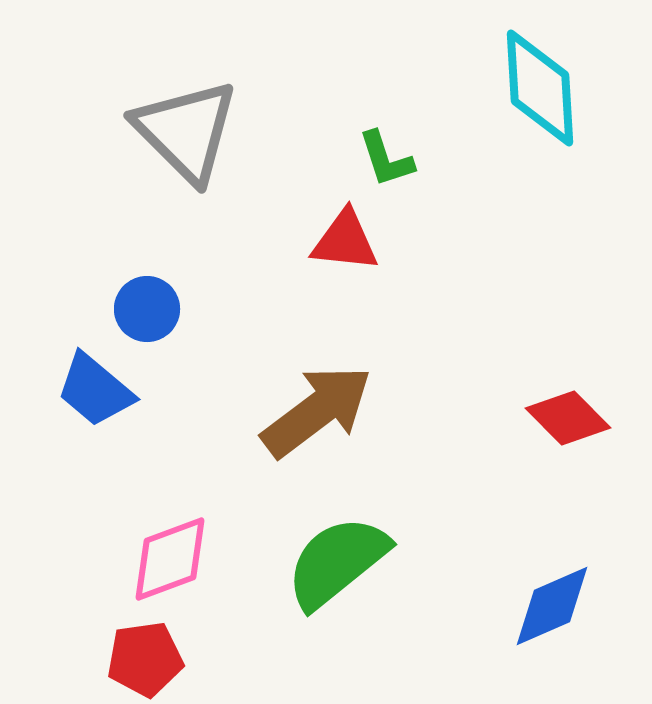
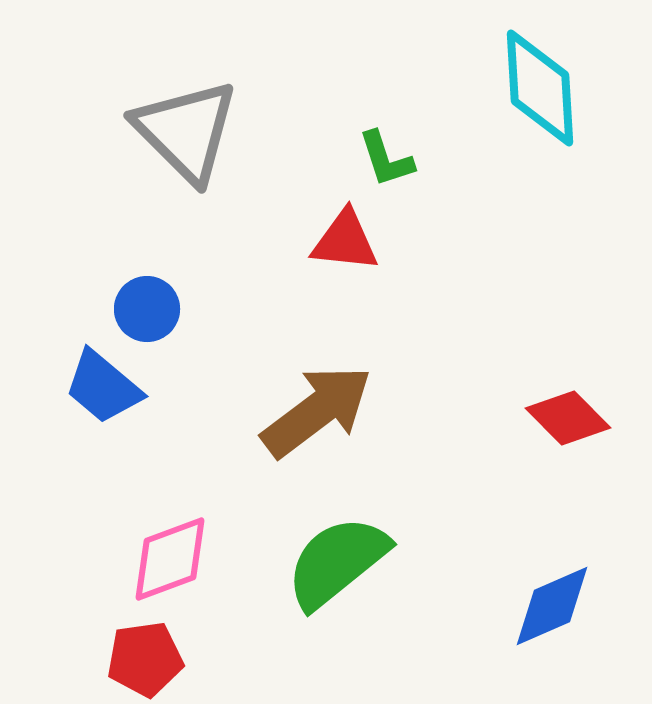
blue trapezoid: moved 8 px right, 3 px up
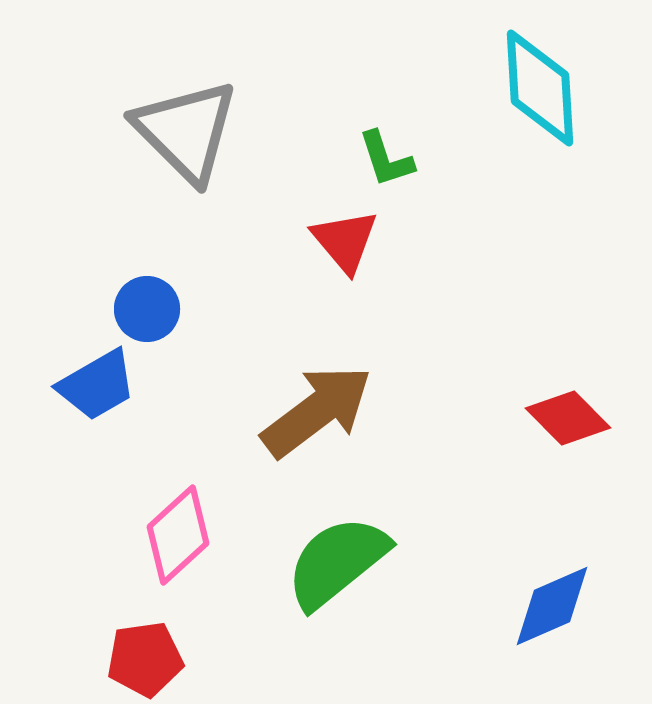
red triangle: rotated 44 degrees clockwise
blue trapezoid: moved 6 px left, 2 px up; rotated 70 degrees counterclockwise
pink diamond: moved 8 px right, 24 px up; rotated 22 degrees counterclockwise
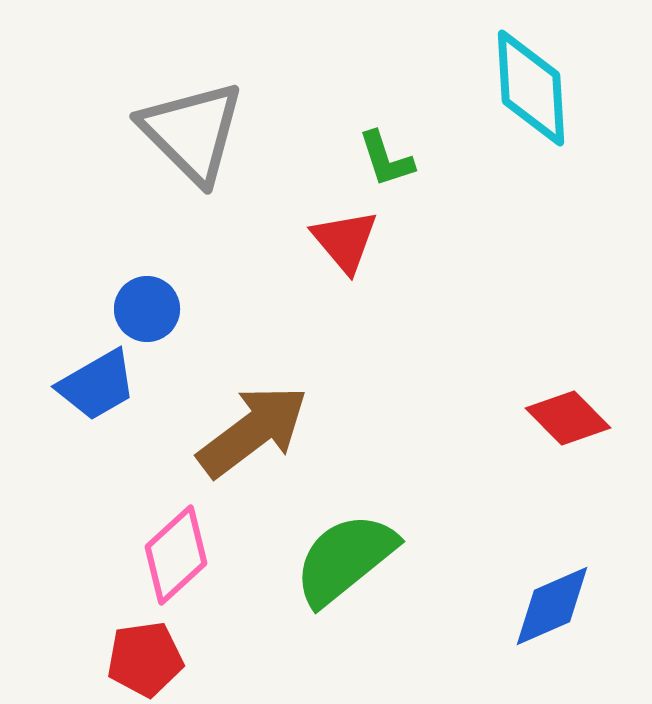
cyan diamond: moved 9 px left
gray triangle: moved 6 px right, 1 px down
brown arrow: moved 64 px left, 20 px down
pink diamond: moved 2 px left, 20 px down
green semicircle: moved 8 px right, 3 px up
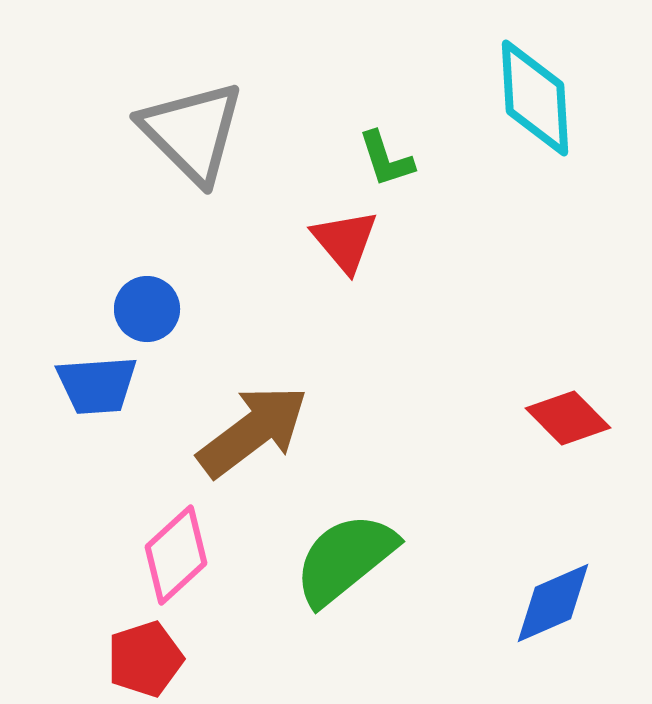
cyan diamond: moved 4 px right, 10 px down
blue trapezoid: rotated 26 degrees clockwise
blue diamond: moved 1 px right, 3 px up
red pentagon: rotated 10 degrees counterclockwise
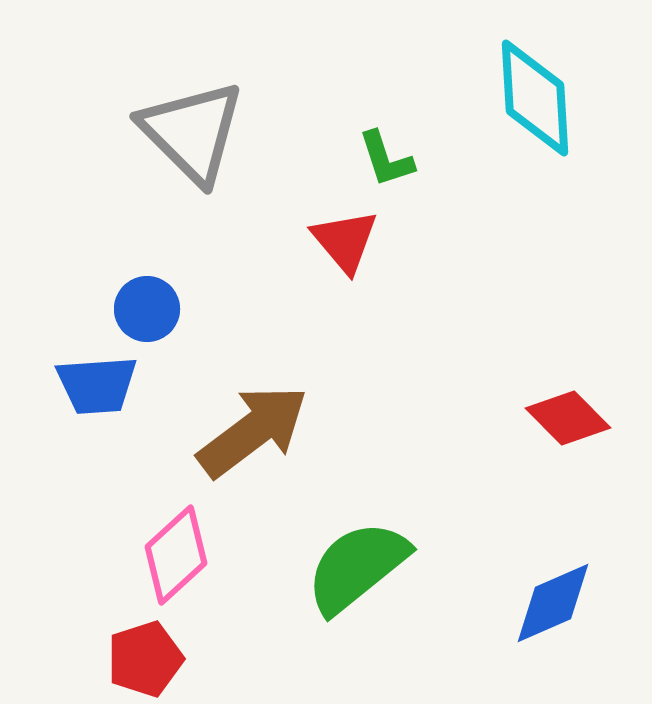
green semicircle: moved 12 px right, 8 px down
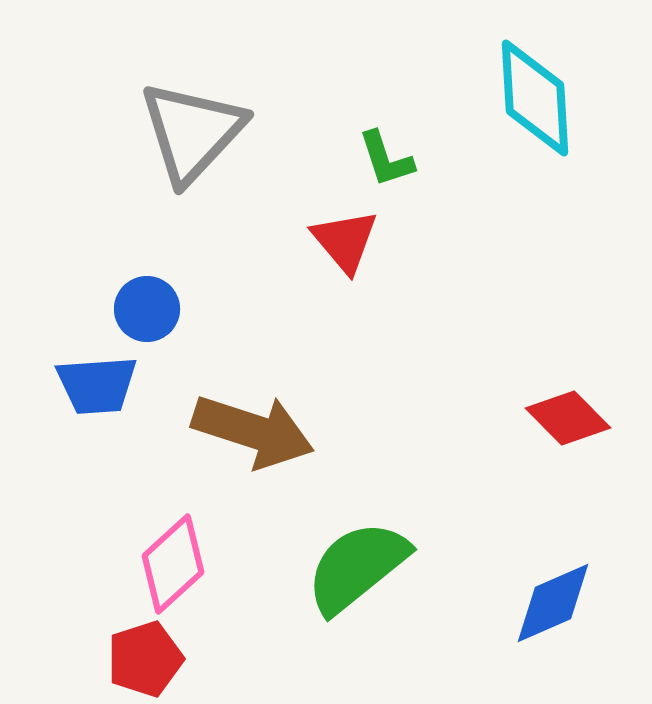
gray triangle: rotated 28 degrees clockwise
brown arrow: rotated 55 degrees clockwise
pink diamond: moved 3 px left, 9 px down
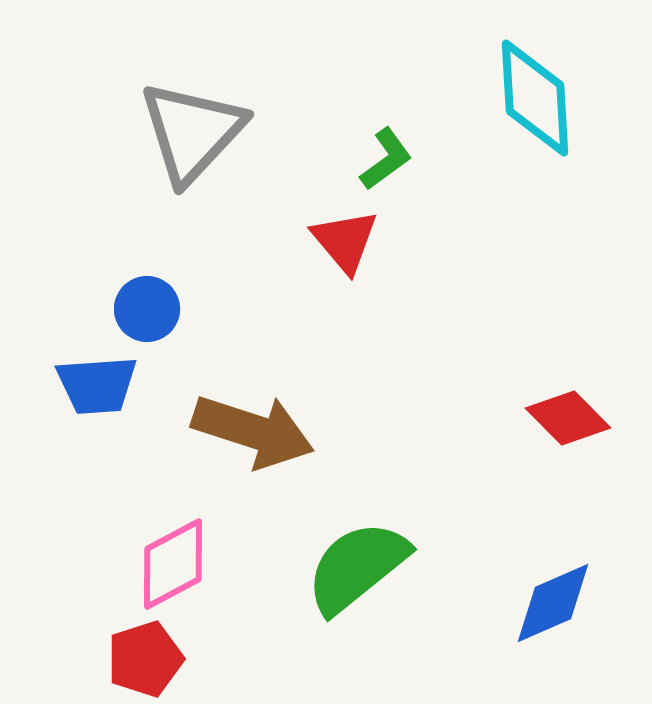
green L-shape: rotated 108 degrees counterclockwise
pink diamond: rotated 14 degrees clockwise
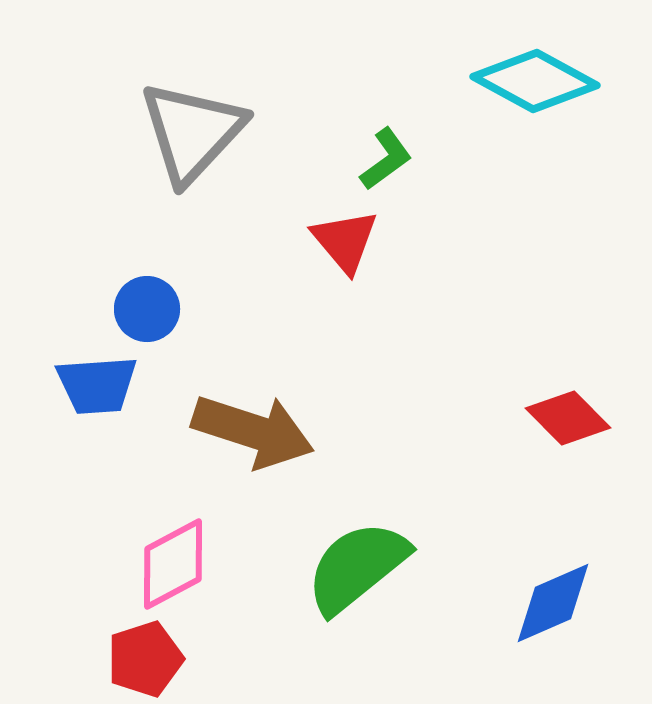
cyan diamond: moved 17 px up; rotated 58 degrees counterclockwise
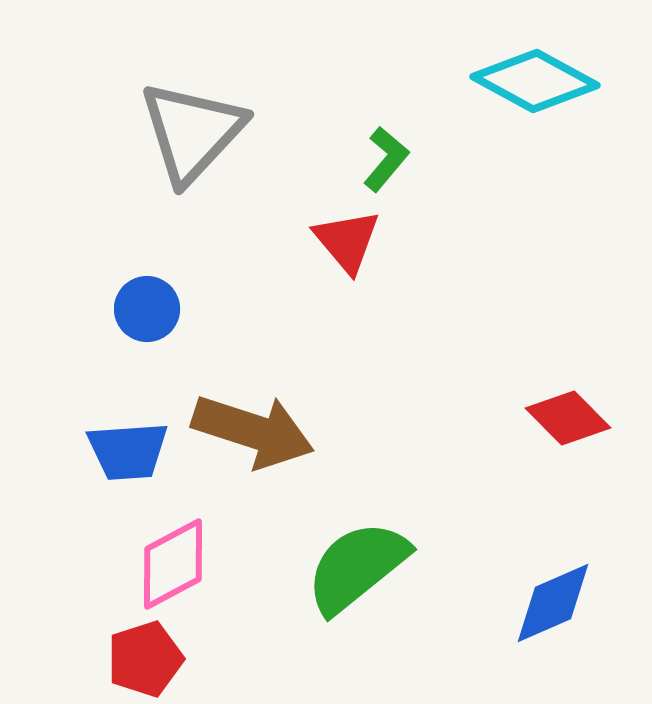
green L-shape: rotated 14 degrees counterclockwise
red triangle: moved 2 px right
blue trapezoid: moved 31 px right, 66 px down
